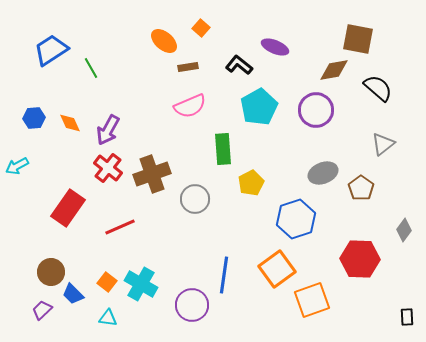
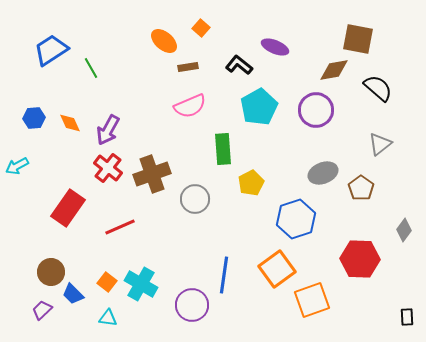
gray triangle at (383, 144): moved 3 px left
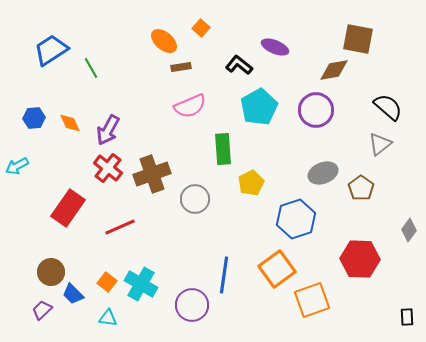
brown rectangle at (188, 67): moved 7 px left
black semicircle at (378, 88): moved 10 px right, 19 px down
gray diamond at (404, 230): moved 5 px right
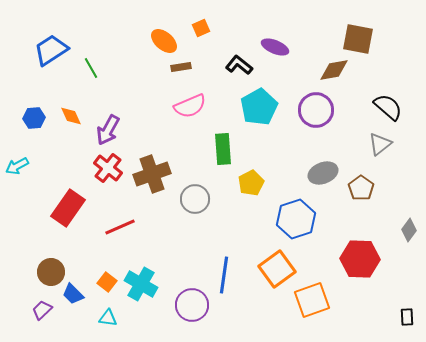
orange square at (201, 28): rotated 24 degrees clockwise
orange diamond at (70, 123): moved 1 px right, 7 px up
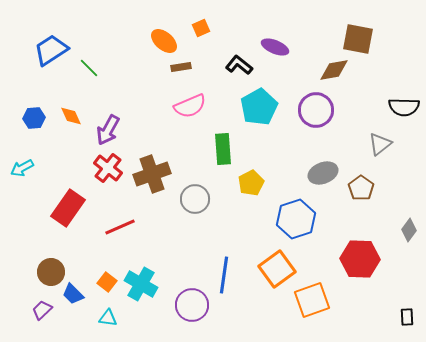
green line at (91, 68): moved 2 px left; rotated 15 degrees counterclockwise
black semicircle at (388, 107): moved 16 px right; rotated 140 degrees clockwise
cyan arrow at (17, 166): moved 5 px right, 2 px down
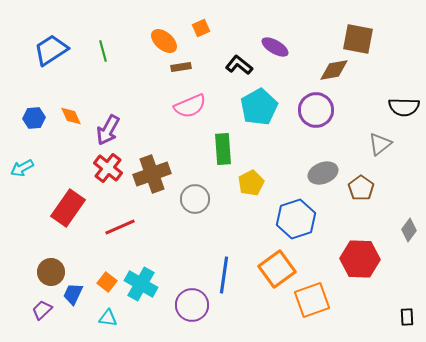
purple ellipse at (275, 47): rotated 8 degrees clockwise
green line at (89, 68): moved 14 px right, 17 px up; rotated 30 degrees clockwise
blue trapezoid at (73, 294): rotated 70 degrees clockwise
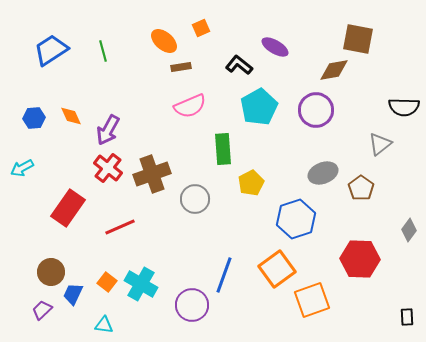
blue line at (224, 275): rotated 12 degrees clockwise
cyan triangle at (108, 318): moved 4 px left, 7 px down
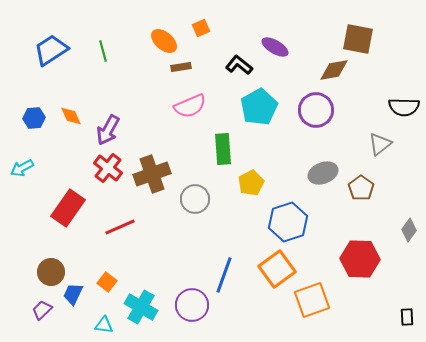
blue hexagon at (296, 219): moved 8 px left, 3 px down
cyan cross at (141, 284): moved 23 px down
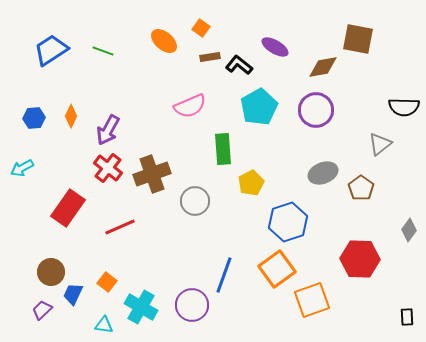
orange square at (201, 28): rotated 30 degrees counterclockwise
green line at (103, 51): rotated 55 degrees counterclockwise
brown rectangle at (181, 67): moved 29 px right, 10 px up
brown diamond at (334, 70): moved 11 px left, 3 px up
orange diamond at (71, 116): rotated 50 degrees clockwise
gray circle at (195, 199): moved 2 px down
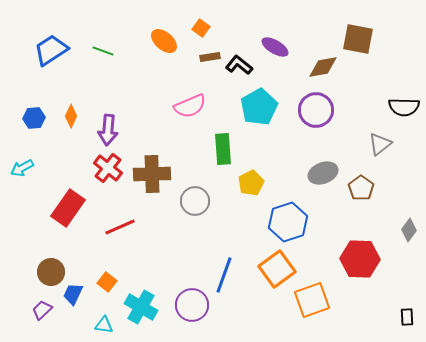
purple arrow at (108, 130): rotated 24 degrees counterclockwise
brown cross at (152, 174): rotated 18 degrees clockwise
